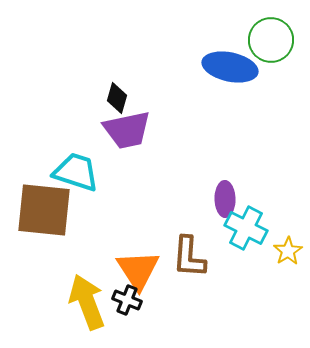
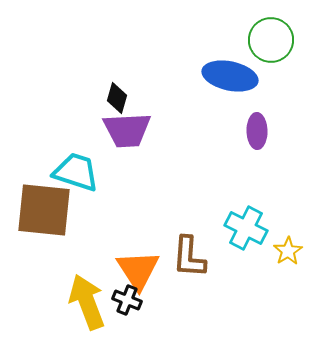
blue ellipse: moved 9 px down
purple trapezoid: rotated 9 degrees clockwise
purple ellipse: moved 32 px right, 68 px up
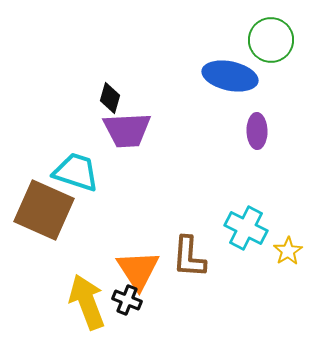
black diamond: moved 7 px left
brown square: rotated 18 degrees clockwise
